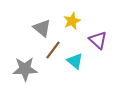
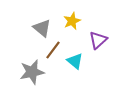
purple triangle: rotated 36 degrees clockwise
gray star: moved 7 px right, 3 px down; rotated 10 degrees counterclockwise
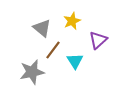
cyan triangle: rotated 18 degrees clockwise
